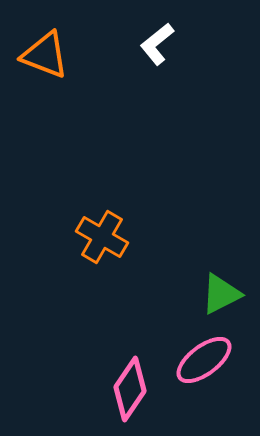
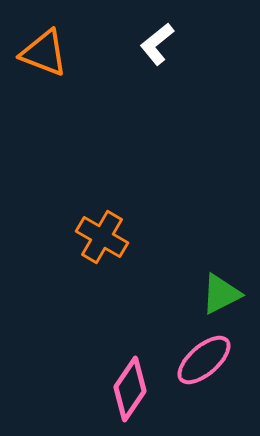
orange triangle: moved 1 px left, 2 px up
pink ellipse: rotated 4 degrees counterclockwise
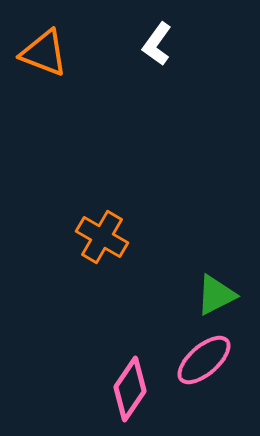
white L-shape: rotated 15 degrees counterclockwise
green triangle: moved 5 px left, 1 px down
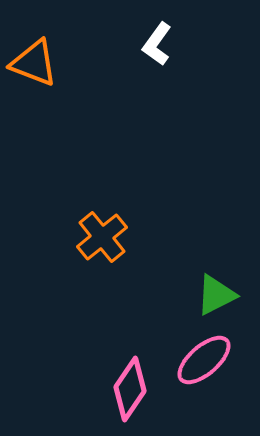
orange triangle: moved 10 px left, 10 px down
orange cross: rotated 21 degrees clockwise
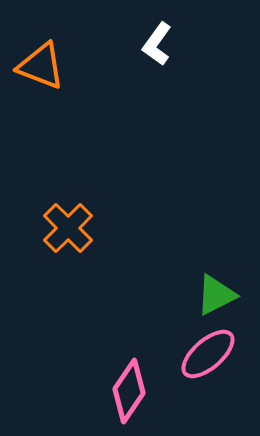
orange triangle: moved 7 px right, 3 px down
orange cross: moved 34 px left, 9 px up; rotated 6 degrees counterclockwise
pink ellipse: moved 4 px right, 6 px up
pink diamond: moved 1 px left, 2 px down
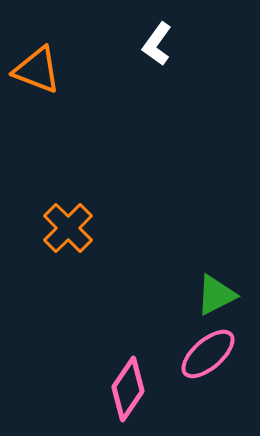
orange triangle: moved 4 px left, 4 px down
pink diamond: moved 1 px left, 2 px up
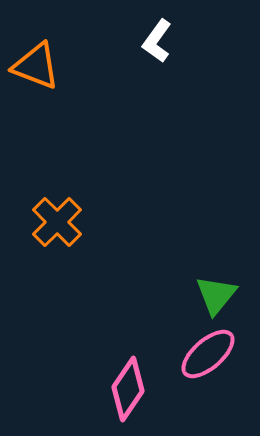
white L-shape: moved 3 px up
orange triangle: moved 1 px left, 4 px up
orange cross: moved 11 px left, 6 px up
green triangle: rotated 24 degrees counterclockwise
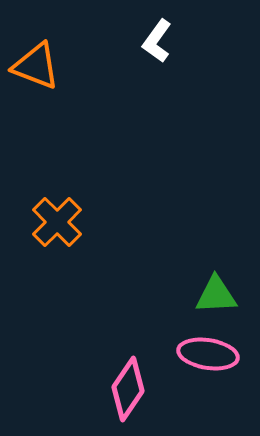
green triangle: rotated 48 degrees clockwise
pink ellipse: rotated 50 degrees clockwise
